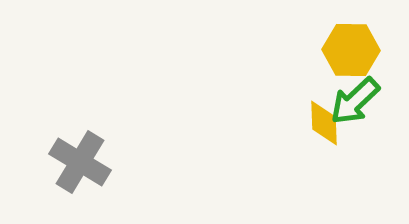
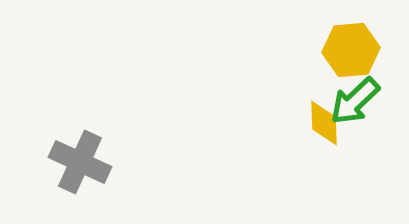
yellow hexagon: rotated 6 degrees counterclockwise
gray cross: rotated 6 degrees counterclockwise
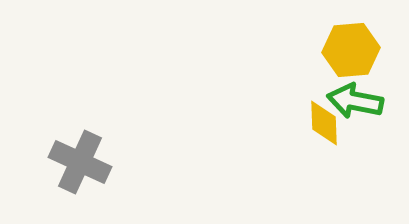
green arrow: rotated 54 degrees clockwise
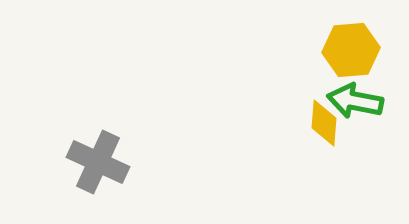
yellow diamond: rotated 6 degrees clockwise
gray cross: moved 18 px right
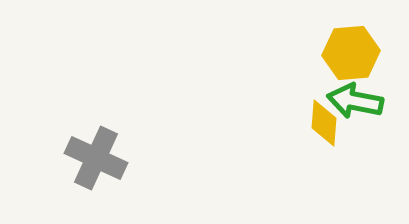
yellow hexagon: moved 3 px down
gray cross: moved 2 px left, 4 px up
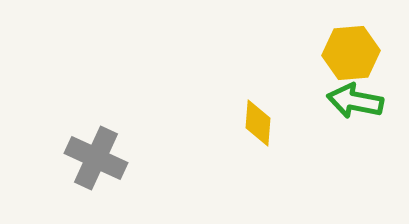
yellow diamond: moved 66 px left
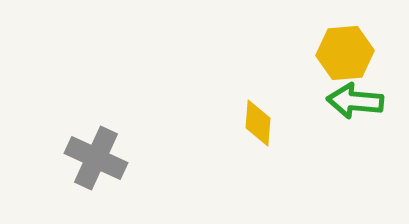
yellow hexagon: moved 6 px left
green arrow: rotated 6 degrees counterclockwise
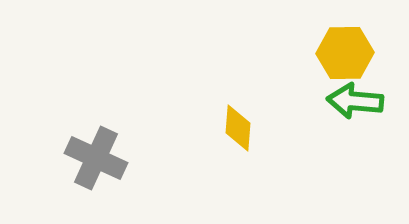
yellow hexagon: rotated 4 degrees clockwise
yellow diamond: moved 20 px left, 5 px down
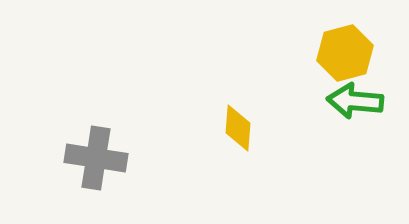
yellow hexagon: rotated 14 degrees counterclockwise
gray cross: rotated 16 degrees counterclockwise
